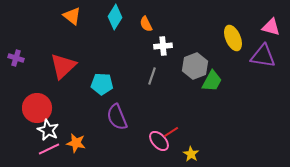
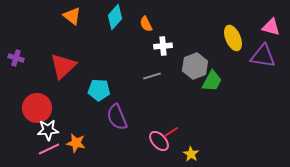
cyan diamond: rotated 10 degrees clockwise
gray line: rotated 54 degrees clockwise
cyan pentagon: moved 3 px left, 6 px down
white star: rotated 30 degrees counterclockwise
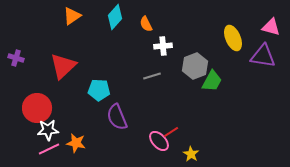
orange triangle: rotated 48 degrees clockwise
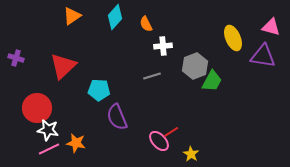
white star: rotated 15 degrees clockwise
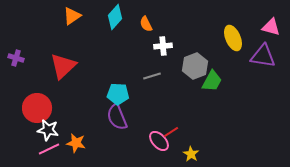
cyan pentagon: moved 19 px right, 4 px down
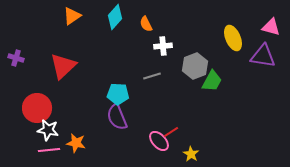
pink line: moved 1 px down; rotated 20 degrees clockwise
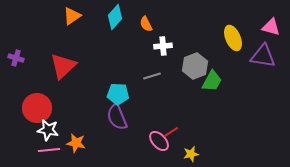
yellow star: rotated 28 degrees clockwise
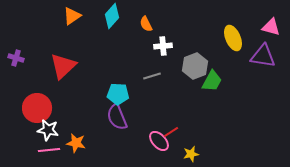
cyan diamond: moved 3 px left, 1 px up
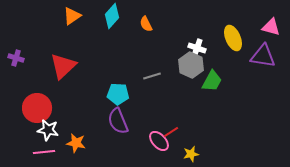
white cross: moved 34 px right, 2 px down; rotated 24 degrees clockwise
gray hexagon: moved 4 px left, 1 px up; rotated 15 degrees counterclockwise
purple semicircle: moved 1 px right, 4 px down
pink line: moved 5 px left, 2 px down
